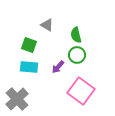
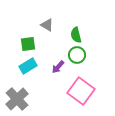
green square: moved 1 px left, 1 px up; rotated 28 degrees counterclockwise
cyan rectangle: moved 1 px left, 1 px up; rotated 36 degrees counterclockwise
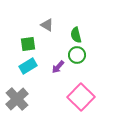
pink square: moved 6 px down; rotated 8 degrees clockwise
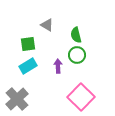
purple arrow: moved 1 px up; rotated 136 degrees clockwise
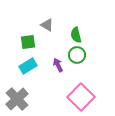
green square: moved 2 px up
purple arrow: moved 1 px up; rotated 24 degrees counterclockwise
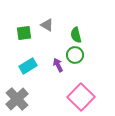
green square: moved 4 px left, 9 px up
green circle: moved 2 px left
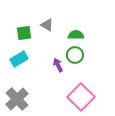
green semicircle: rotated 105 degrees clockwise
cyan rectangle: moved 9 px left, 7 px up
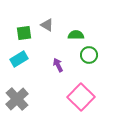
green circle: moved 14 px right
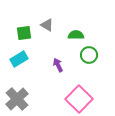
pink square: moved 2 px left, 2 px down
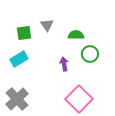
gray triangle: rotated 24 degrees clockwise
green circle: moved 1 px right, 1 px up
purple arrow: moved 6 px right, 1 px up; rotated 16 degrees clockwise
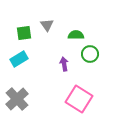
pink square: rotated 12 degrees counterclockwise
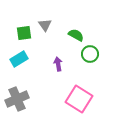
gray triangle: moved 2 px left
green semicircle: rotated 28 degrees clockwise
purple arrow: moved 6 px left
gray cross: rotated 20 degrees clockwise
